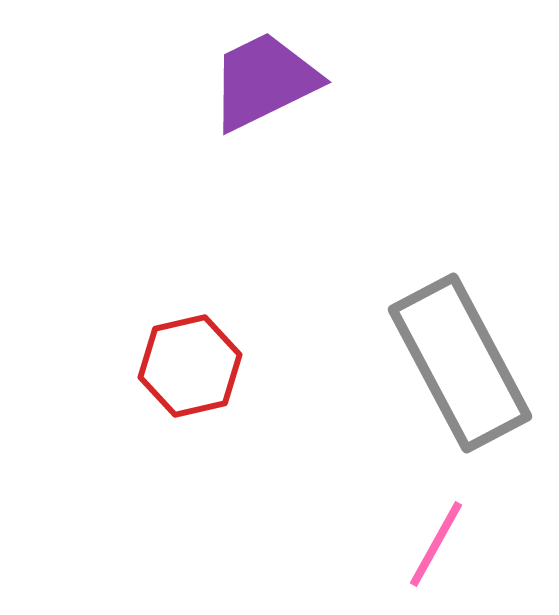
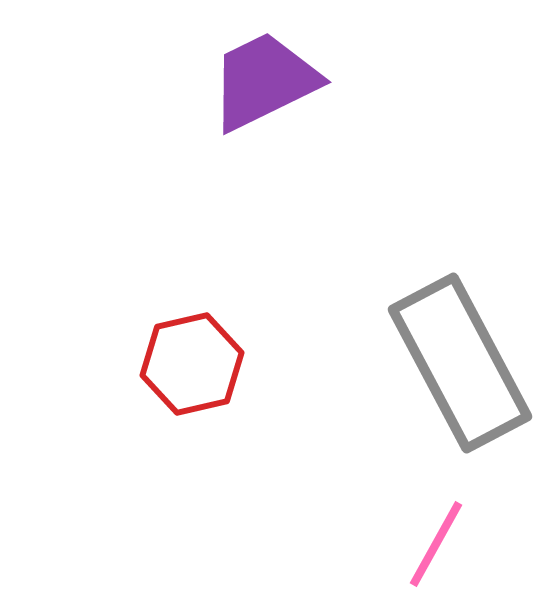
red hexagon: moved 2 px right, 2 px up
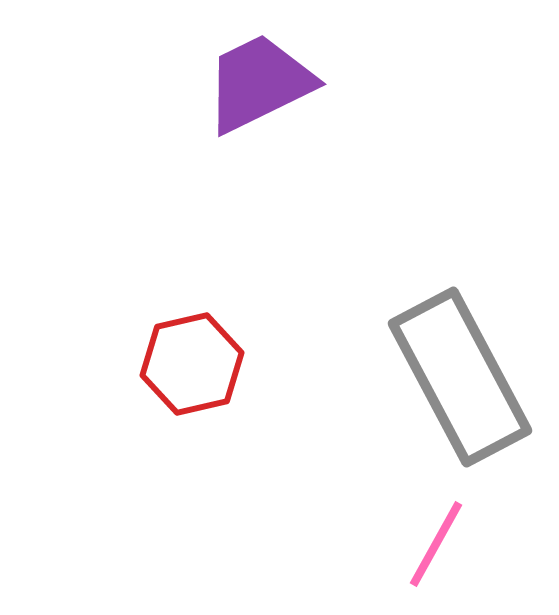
purple trapezoid: moved 5 px left, 2 px down
gray rectangle: moved 14 px down
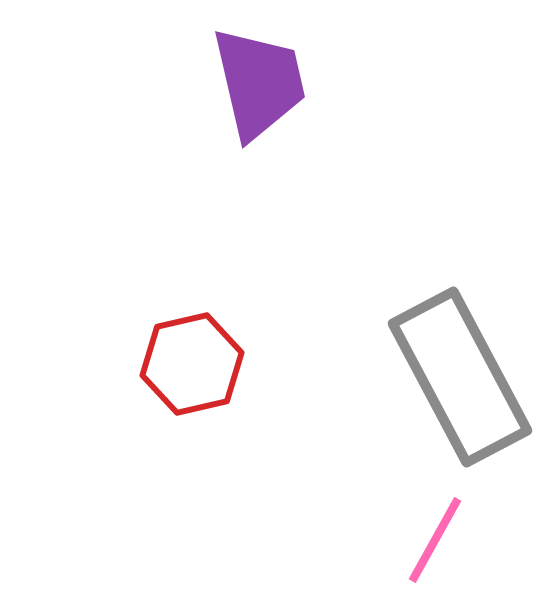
purple trapezoid: rotated 103 degrees clockwise
pink line: moved 1 px left, 4 px up
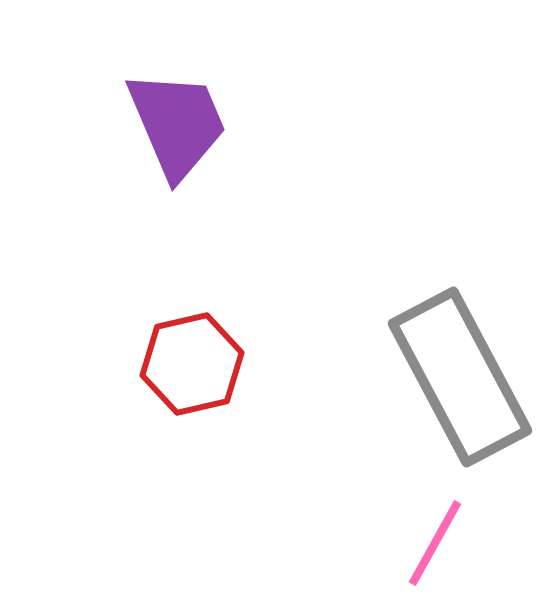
purple trapezoid: moved 82 px left, 41 px down; rotated 10 degrees counterclockwise
pink line: moved 3 px down
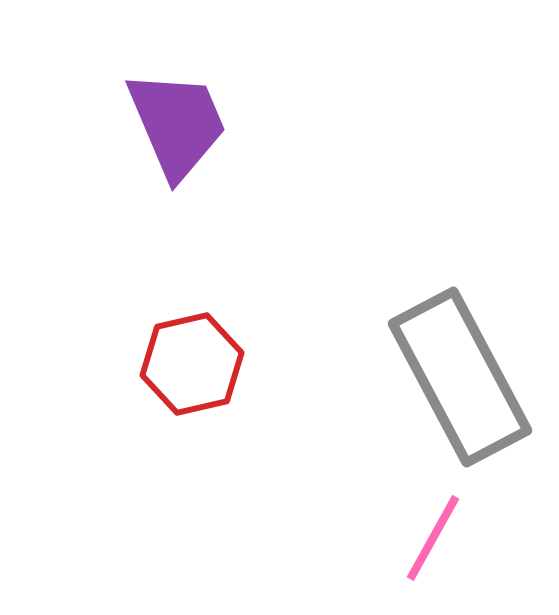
pink line: moved 2 px left, 5 px up
